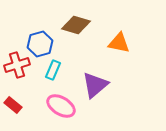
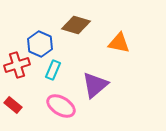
blue hexagon: rotated 20 degrees counterclockwise
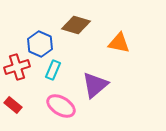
red cross: moved 2 px down
